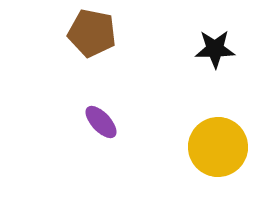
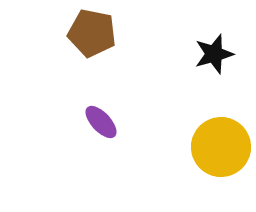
black star: moved 1 px left, 5 px down; rotated 15 degrees counterclockwise
yellow circle: moved 3 px right
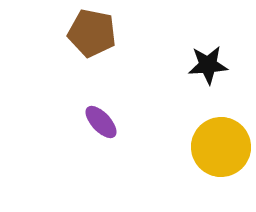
black star: moved 6 px left, 11 px down; rotated 12 degrees clockwise
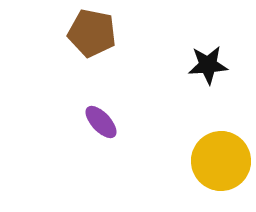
yellow circle: moved 14 px down
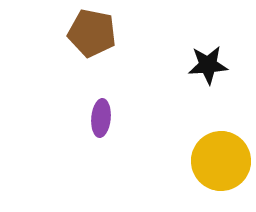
purple ellipse: moved 4 px up; rotated 48 degrees clockwise
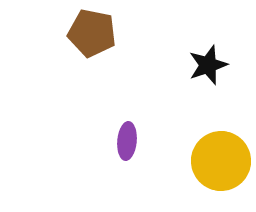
black star: rotated 15 degrees counterclockwise
purple ellipse: moved 26 px right, 23 px down
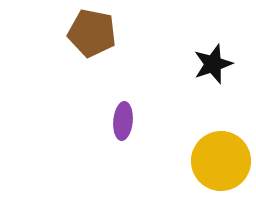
black star: moved 5 px right, 1 px up
purple ellipse: moved 4 px left, 20 px up
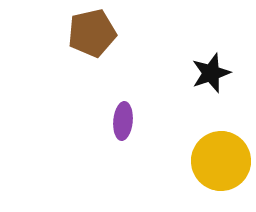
brown pentagon: rotated 24 degrees counterclockwise
black star: moved 2 px left, 9 px down
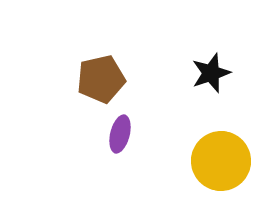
brown pentagon: moved 9 px right, 46 px down
purple ellipse: moved 3 px left, 13 px down; rotated 9 degrees clockwise
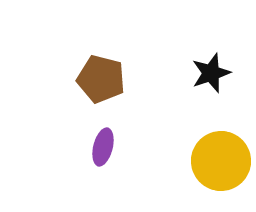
brown pentagon: rotated 27 degrees clockwise
purple ellipse: moved 17 px left, 13 px down
